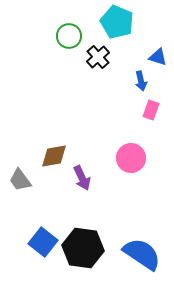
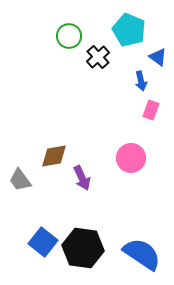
cyan pentagon: moved 12 px right, 8 px down
blue triangle: rotated 18 degrees clockwise
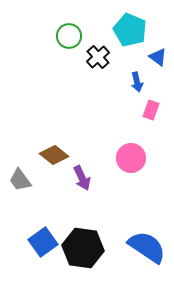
cyan pentagon: moved 1 px right
blue arrow: moved 4 px left, 1 px down
brown diamond: moved 1 px up; rotated 48 degrees clockwise
blue square: rotated 16 degrees clockwise
blue semicircle: moved 5 px right, 7 px up
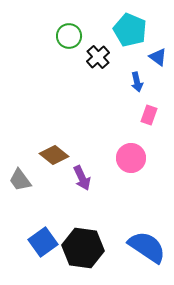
pink rectangle: moved 2 px left, 5 px down
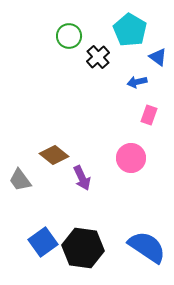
cyan pentagon: rotated 8 degrees clockwise
blue arrow: rotated 90 degrees clockwise
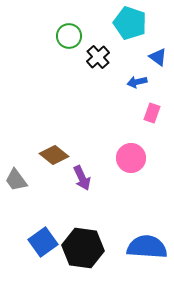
cyan pentagon: moved 7 px up; rotated 12 degrees counterclockwise
pink rectangle: moved 3 px right, 2 px up
gray trapezoid: moved 4 px left
blue semicircle: rotated 30 degrees counterclockwise
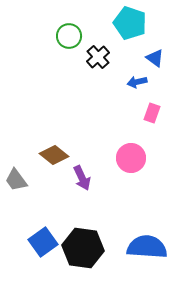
blue triangle: moved 3 px left, 1 px down
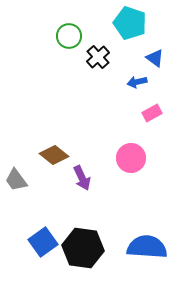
pink rectangle: rotated 42 degrees clockwise
